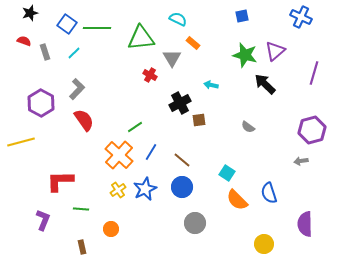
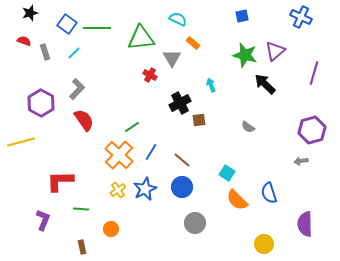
cyan arrow at (211, 85): rotated 56 degrees clockwise
green line at (135, 127): moved 3 px left
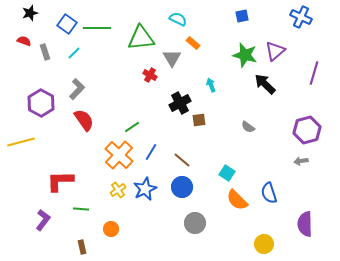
purple hexagon at (312, 130): moved 5 px left
purple L-shape at (43, 220): rotated 15 degrees clockwise
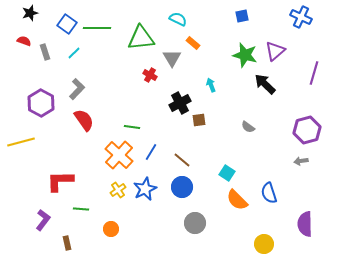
green line at (132, 127): rotated 42 degrees clockwise
brown rectangle at (82, 247): moved 15 px left, 4 px up
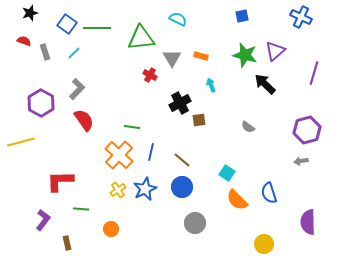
orange rectangle at (193, 43): moved 8 px right, 13 px down; rotated 24 degrees counterclockwise
blue line at (151, 152): rotated 18 degrees counterclockwise
purple semicircle at (305, 224): moved 3 px right, 2 px up
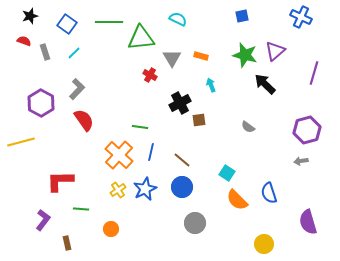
black star at (30, 13): moved 3 px down
green line at (97, 28): moved 12 px right, 6 px up
green line at (132, 127): moved 8 px right
purple semicircle at (308, 222): rotated 15 degrees counterclockwise
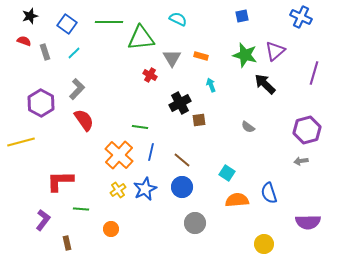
orange semicircle at (237, 200): rotated 130 degrees clockwise
purple semicircle at (308, 222): rotated 75 degrees counterclockwise
